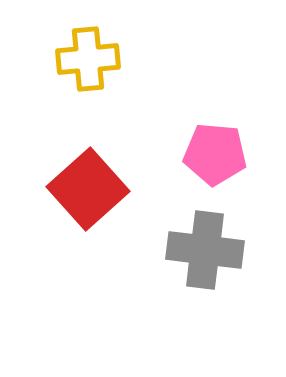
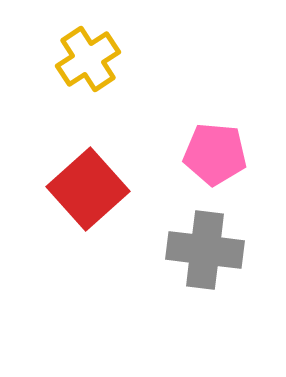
yellow cross: rotated 28 degrees counterclockwise
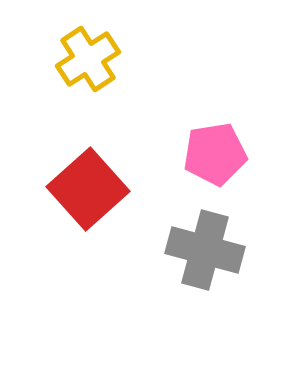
pink pentagon: rotated 14 degrees counterclockwise
gray cross: rotated 8 degrees clockwise
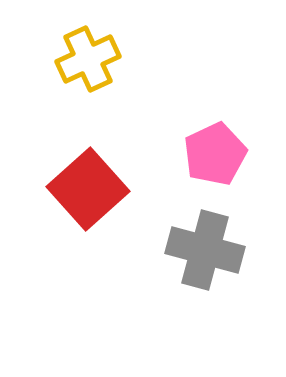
yellow cross: rotated 8 degrees clockwise
pink pentagon: rotated 16 degrees counterclockwise
